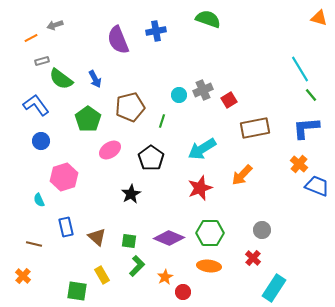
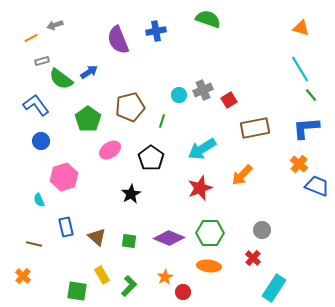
orange triangle at (319, 18): moved 18 px left, 10 px down
blue arrow at (95, 79): moved 6 px left, 7 px up; rotated 96 degrees counterclockwise
green L-shape at (137, 266): moved 8 px left, 20 px down
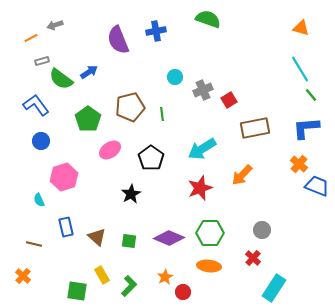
cyan circle at (179, 95): moved 4 px left, 18 px up
green line at (162, 121): moved 7 px up; rotated 24 degrees counterclockwise
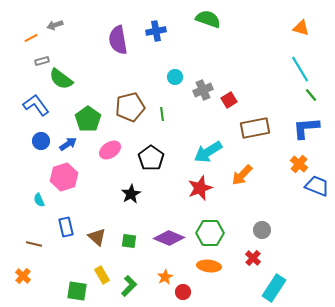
purple semicircle at (118, 40): rotated 12 degrees clockwise
blue arrow at (89, 72): moved 21 px left, 72 px down
cyan arrow at (202, 149): moved 6 px right, 3 px down
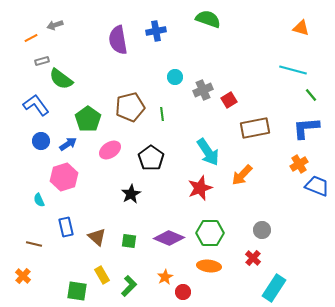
cyan line at (300, 69): moved 7 px left, 1 px down; rotated 44 degrees counterclockwise
cyan arrow at (208, 152): rotated 92 degrees counterclockwise
orange cross at (299, 164): rotated 18 degrees clockwise
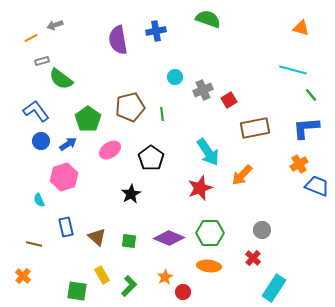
blue L-shape at (36, 105): moved 6 px down
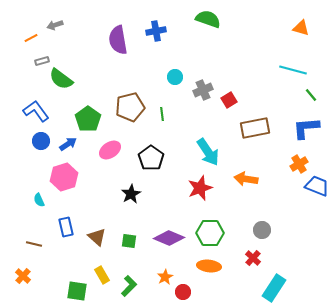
orange arrow at (242, 175): moved 4 px right, 4 px down; rotated 55 degrees clockwise
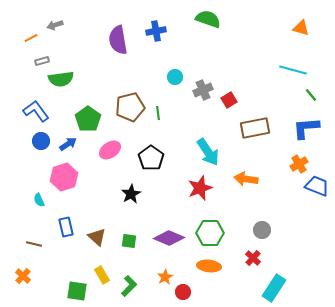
green semicircle at (61, 79): rotated 45 degrees counterclockwise
green line at (162, 114): moved 4 px left, 1 px up
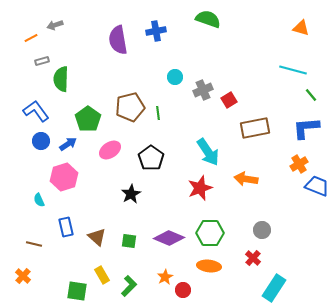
green semicircle at (61, 79): rotated 100 degrees clockwise
red circle at (183, 292): moved 2 px up
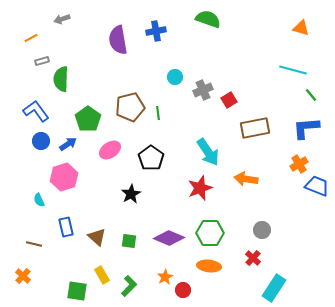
gray arrow at (55, 25): moved 7 px right, 6 px up
